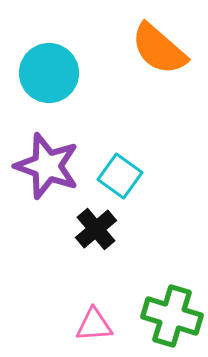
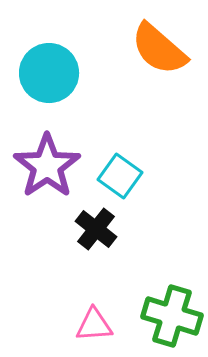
purple star: rotated 18 degrees clockwise
black cross: rotated 12 degrees counterclockwise
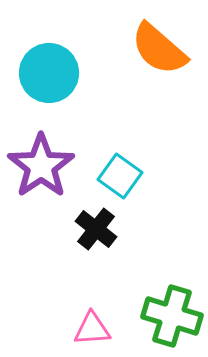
purple star: moved 6 px left
pink triangle: moved 2 px left, 4 px down
